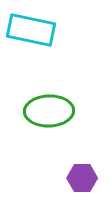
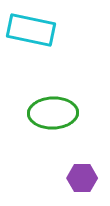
green ellipse: moved 4 px right, 2 px down
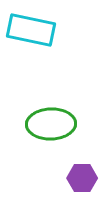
green ellipse: moved 2 px left, 11 px down
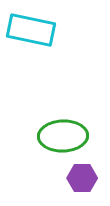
green ellipse: moved 12 px right, 12 px down
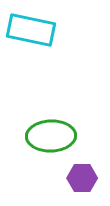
green ellipse: moved 12 px left
